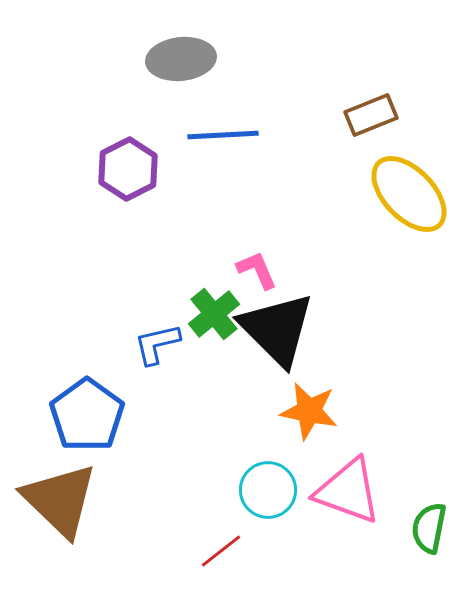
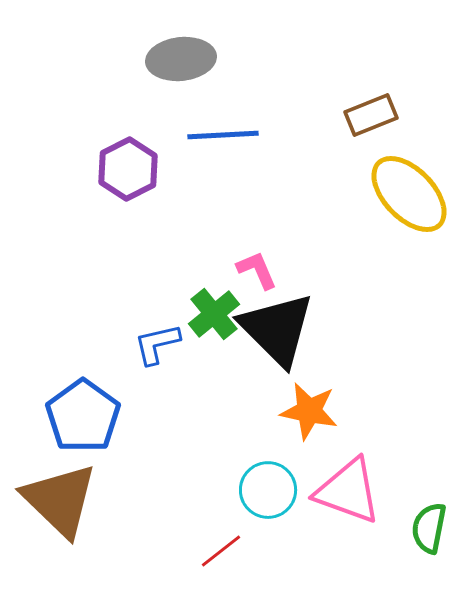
blue pentagon: moved 4 px left, 1 px down
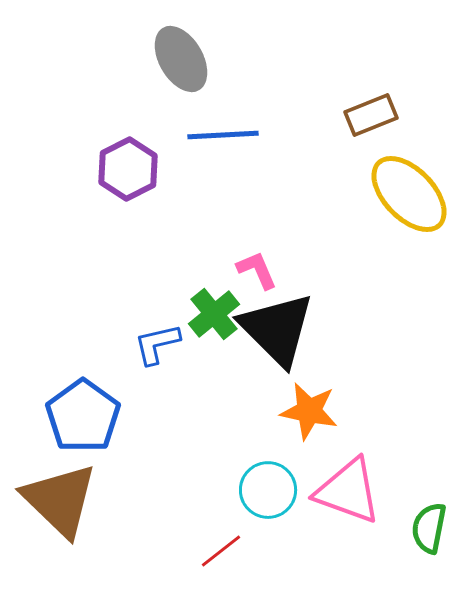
gray ellipse: rotated 66 degrees clockwise
